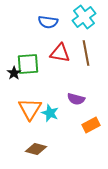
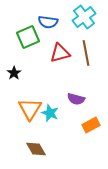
red triangle: rotated 25 degrees counterclockwise
green square: moved 27 px up; rotated 20 degrees counterclockwise
brown diamond: rotated 45 degrees clockwise
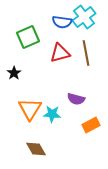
blue semicircle: moved 14 px right
cyan star: moved 2 px right, 1 px down; rotated 18 degrees counterclockwise
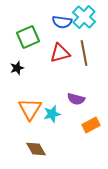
cyan cross: rotated 10 degrees counterclockwise
brown line: moved 2 px left
black star: moved 3 px right, 5 px up; rotated 16 degrees clockwise
cyan star: rotated 18 degrees counterclockwise
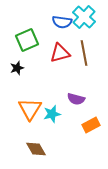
green square: moved 1 px left, 3 px down
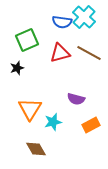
brown line: moved 5 px right; rotated 50 degrees counterclockwise
cyan star: moved 1 px right, 8 px down
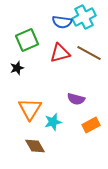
cyan cross: rotated 20 degrees clockwise
brown diamond: moved 1 px left, 3 px up
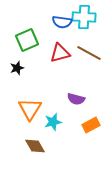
cyan cross: rotated 30 degrees clockwise
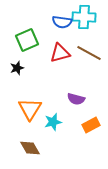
brown diamond: moved 5 px left, 2 px down
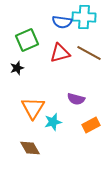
orange triangle: moved 3 px right, 1 px up
